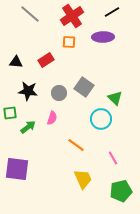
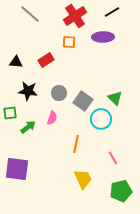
red cross: moved 3 px right
gray square: moved 1 px left, 14 px down
orange line: moved 1 px up; rotated 66 degrees clockwise
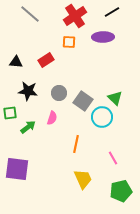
cyan circle: moved 1 px right, 2 px up
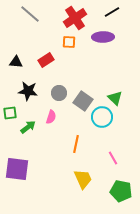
red cross: moved 2 px down
pink semicircle: moved 1 px left, 1 px up
green pentagon: rotated 25 degrees clockwise
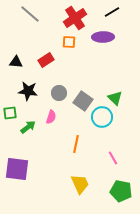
yellow trapezoid: moved 3 px left, 5 px down
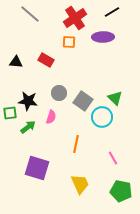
red rectangle: rotated 63 degrees clockwise
black star: moved 10 px down
purple square: moved 20 px right, 1 px up; rotated 10 degrees clockwise
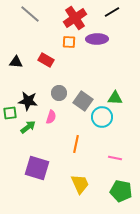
purple ellipse: moved 6 px left, 2 px down
green triangle: rotated 42 degrees counterclockwise
pink line: moved 2 px right; rotated 48 degrees counterclockwise
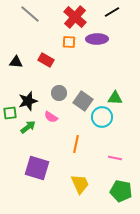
red cross: moved 1 px up; rotated 15 degrees counterclockwise
black star: rotated 24 degrees counterclockwise
pink semicircle: rotated 104 degrees clockwise
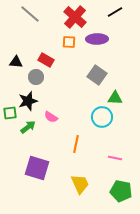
black line: moved 3 px right
gray circle: moved 23 px left, 16 px up
gray square: moved 14 px right, 26 px up
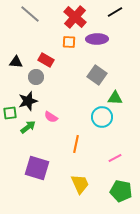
pink line: rotated 40 degrees counterclockwise
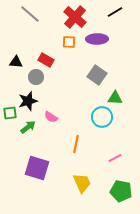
yellow trapezoid: moved 2 px right, 1 px up
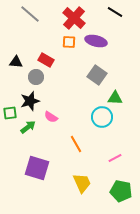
black line: rotated 63 degrees clockwise
red cross: moved 1 px left, 1 px down
purple ellipse: moved 1 px left, 2 px down; rotated 15 degrees clockwise
black star: moved 2 px right
orange line: rotated 42 degrees counterclockwise
